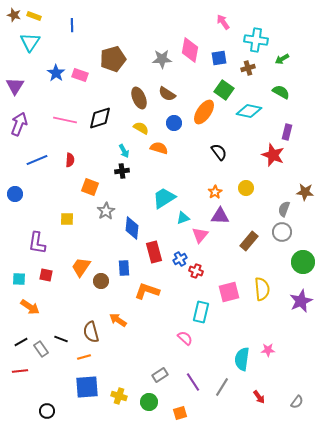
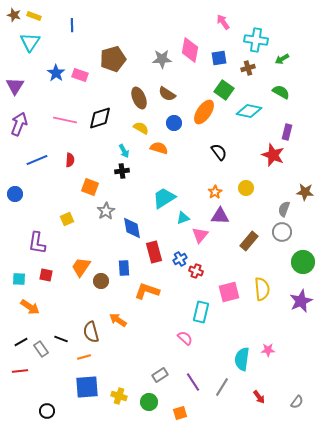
yellow square at (67, 219): rotated 24 degrees counterclockwise
blue diamond at (132, 228): rotated 15 degrees counterclockwise
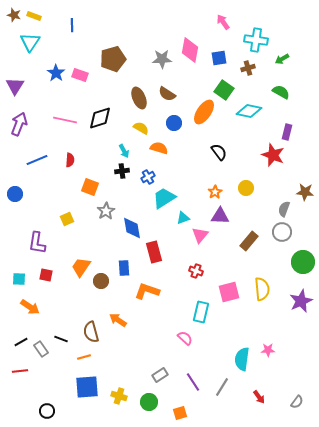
blue cross at (180, 259): moved 32 px left, 82 px up
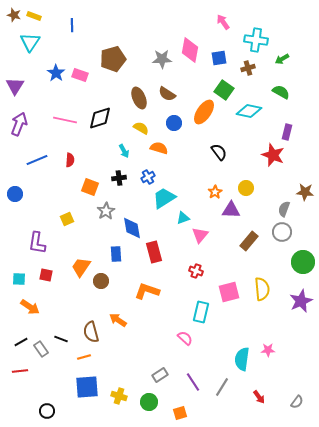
black cross at (122, 171): moved 3 px left, 7 px down
purple triangle at (220, 216): moved 11 px right, 6 px up
blue rectangle at (124, 268): moved 8 px left, 14 px up
